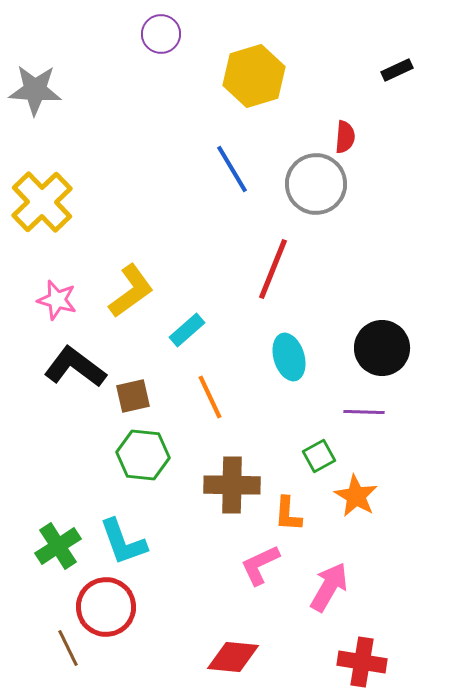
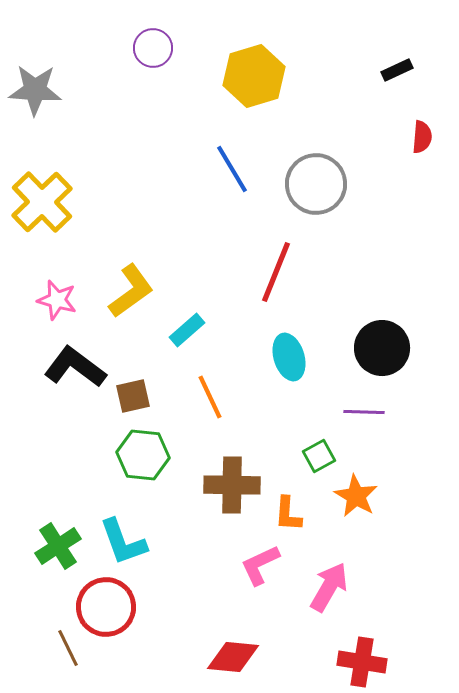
purple circle: moved 8 px left, 14 px down
red semicircle: moved 77 px right
red line: moved 3 px right, 3 px down
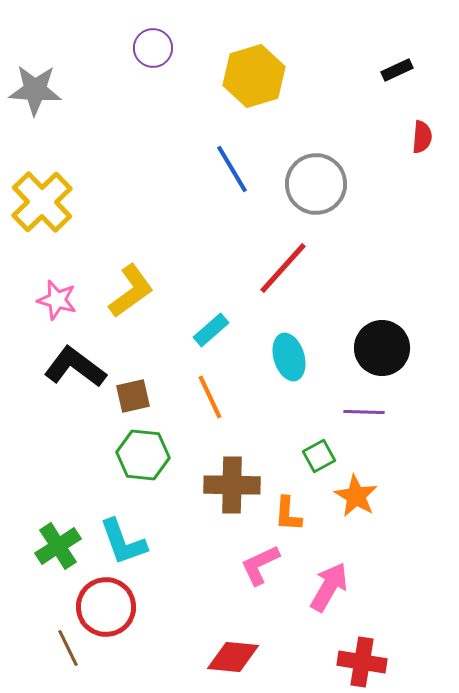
red line: moved 7 px right, 4 px up; rotated 20 degrees clockwise
cyan rectangle: moved 24 px right
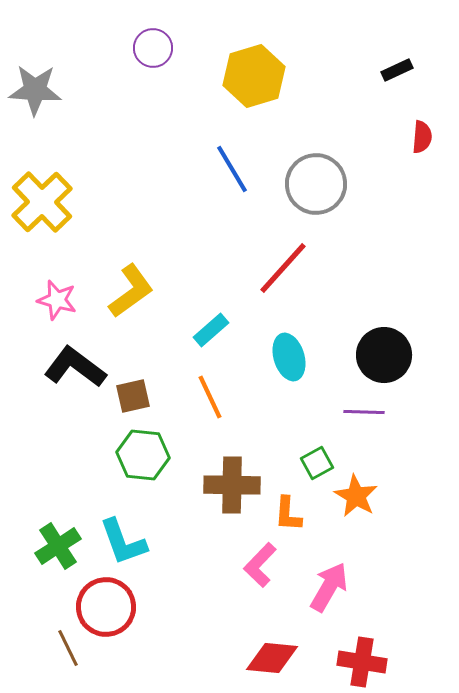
black circle: moved 2 px right, 7 px down
green square: moved 2 px left, 7 px down
pink L-shape: rotated 21 degrees counterclockwise
red diamond: moved 39 px right, 1 px down
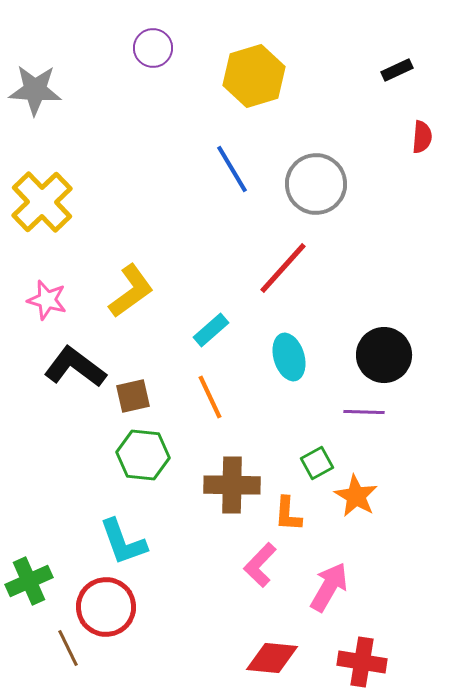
pink star: moved 10 px left
green cross: moved 29 px left, 35 px down; rotated 9 degrees clockwise
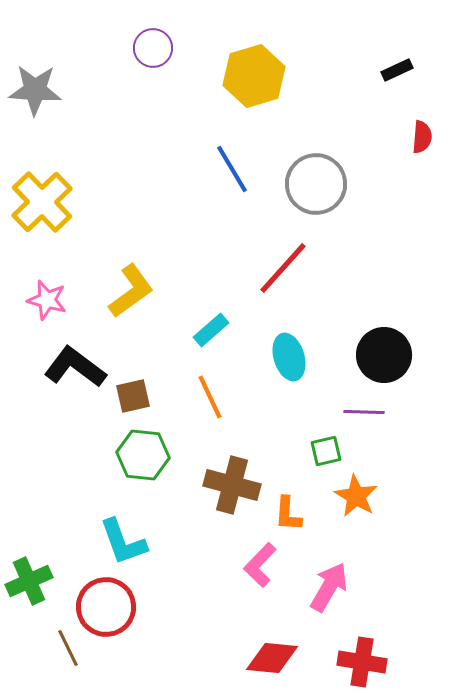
green square: moved 9 px right, 12 px up; rotated 16 degrees clockwise
brown cross: rotated 14 degrees clockwise
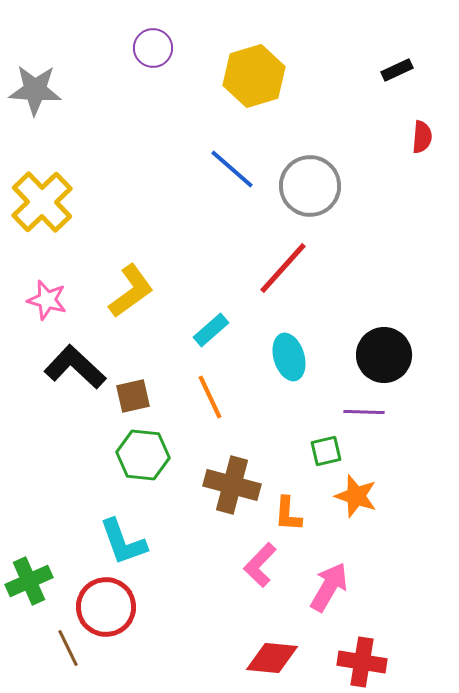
blue line: rotated 18 degrees counterclockwise
gray circle: moved 6 px left, 2 px down
black L-shape: rotated 6 degrees clockwise
orange star: rotated 12 degrees counterclockwise
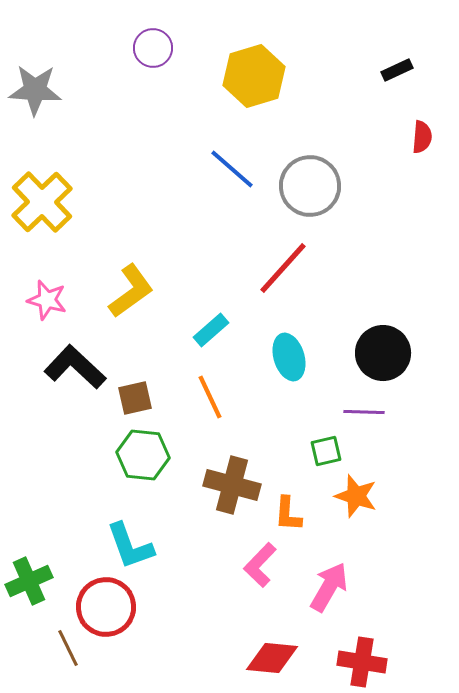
black circle: moved 1 px left, 2 px up
brown square: moved 2 px right, 2 px down
cyan L-shape: moved 7 px right, 4 px down
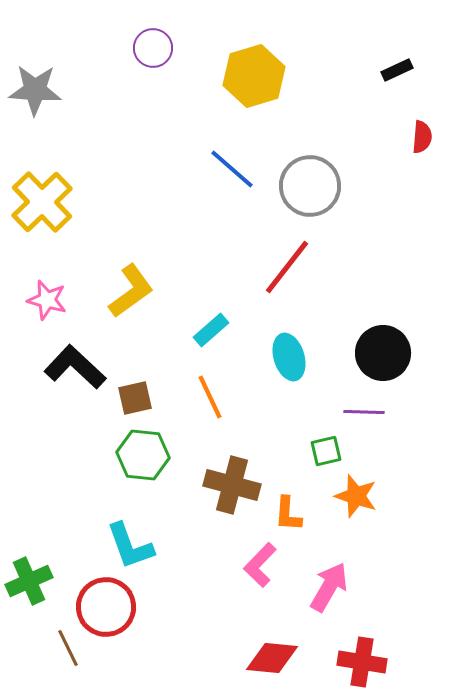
red line: moved 4 px right, 1 px up; rotated 4 degrees counterclockwise
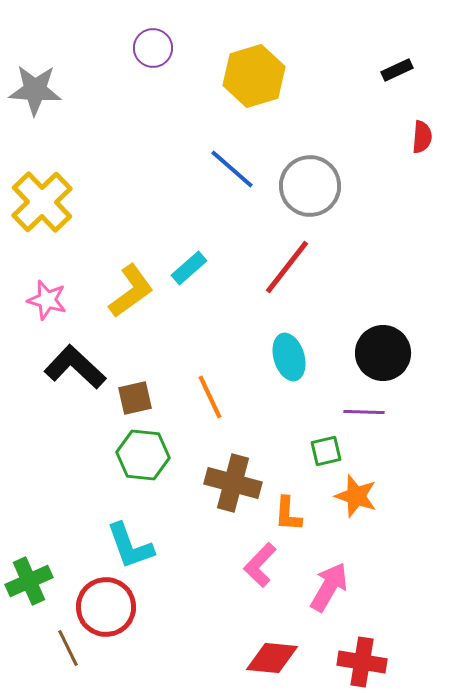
cyan rectangle: moved 22 px left, 62 px up
brown cross: moved 1 px right, 2 px up
